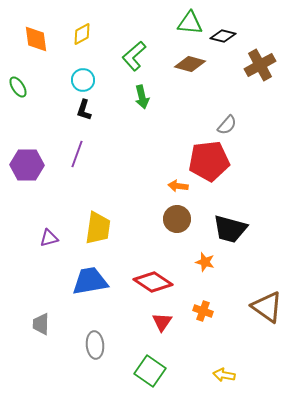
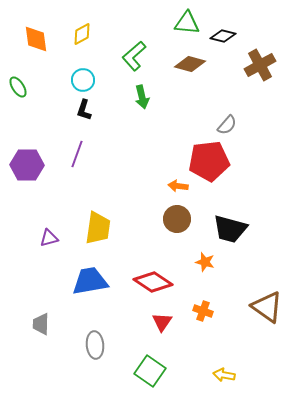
green triangle: moved 3 px left
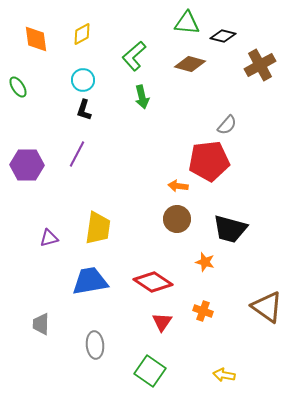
purple line: rotated 8 degrees clockwise
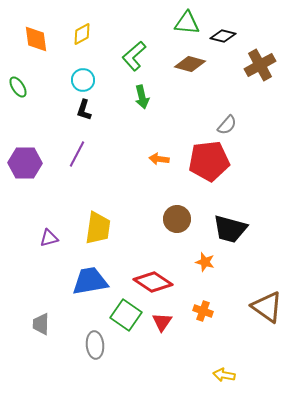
purple hexagon: moved 2 px left, 2 px up
orange arrow: moved 19 px left, 27 px up
green square: moved 24 px left, 56 px up
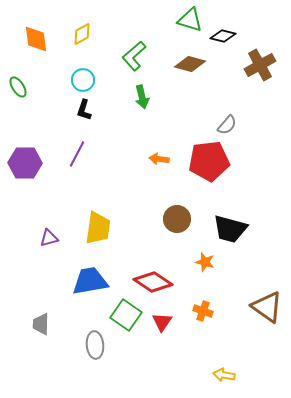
green triangle: moved 3 px right, 3 px up; rotated 12 degrees clockwise
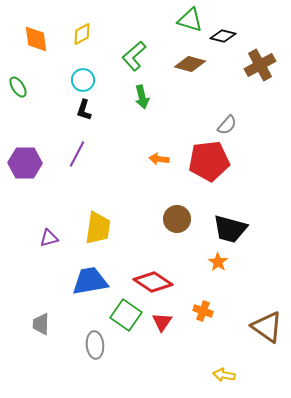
orange star: moved 13 px right; rotated 18 degrees clockwise
brown triangle: moved 20 px down
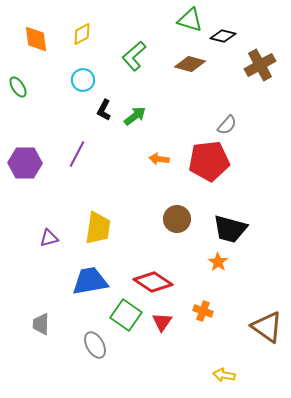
green arrow: moved 7 px left, 19 px down; rotated 115 degrees counterclockwise
black L-shape: moved 20 px right; rotated 10 degrees clockwise
gray ellipse: rotated 24 degrees counterclockwise
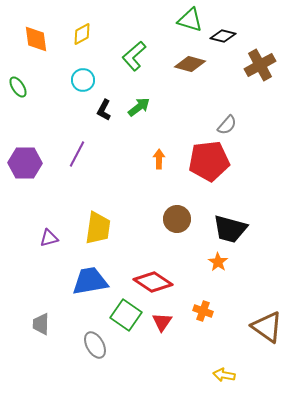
green arrow: moved 4 px right, 9 px up
orange arrow: rotated 84 degrees clockwise
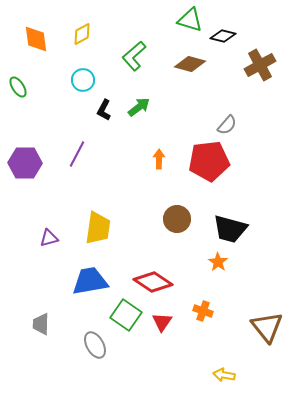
brown triangle: rotated 16 degrees clockwise
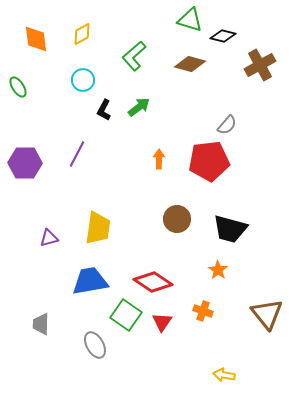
orange star: moved 8 px down
brown triangle: moved 13 px up
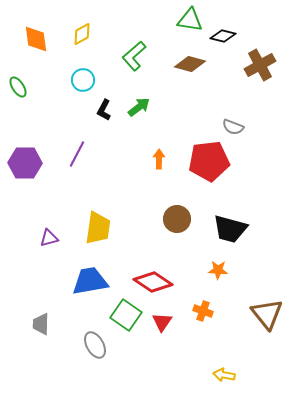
green triangle: rotated 8 degrees counterclockwise
gray semicircle: moved 6 px right, 2 px down; rotated 70 degrees clockwise
orange star: rotated 30 degrees counterclockwise
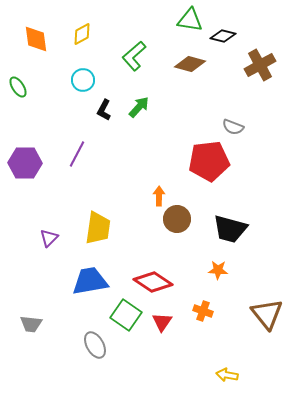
green arrow: rotated 10 degrees counterclockwise
orange arrow: moved 37 px down
purple triangle: rotated 30 degrees counterclockwise
gray trapezoid: moved 10 px left; rotated 85 degrees counterclockwise
yellow arrow: moved 3 px right
